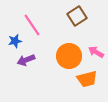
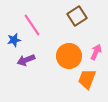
blue star: moved 1 px left, 1 px up
pink arrow: rotated 84 degrees clockwise
orange trapezoid: rotated 125 degrees clockwise
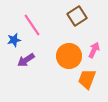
pink arrow: moved 2 px left, 2 px up
purple arrow: rotated 12 degrees counterclockwise
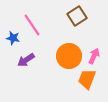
blue star: moved 1 px left, 2 px up; rotated 24 degrees clockwise
pink arrow: moved 6 px down
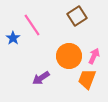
blue star: rotated 24 degrees clockwise
purple arrow: moved 15 px right, 18 px down
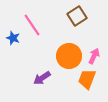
blue star: rotated 16 degrees counterclockwise
purple arrow: moved 1 px right
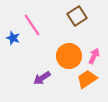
orange trapezoid: rotated 35 degrees clockwise
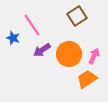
orange circle: moved 2 px up
purple arrow: moved 28 px up
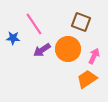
brown square: moved 4 px right, 6 px down; rotated 36 degrees counterclockwise
pink line: moved 2 px right, 1 px up
blue star: rotated 16 degrees counterclockwise
orange circle: moved 1 px left, 5 px up
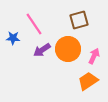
brown square: moved 2 px left, 2 px up; rotated 36 degrees counterclockwise
orange trapezoid: moved 1 px right, 2 px down
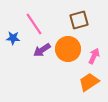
orange trapezoid: moved 1 px right, 1 px down
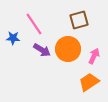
purple arrow: rotated 114 degrees counterclockwise
